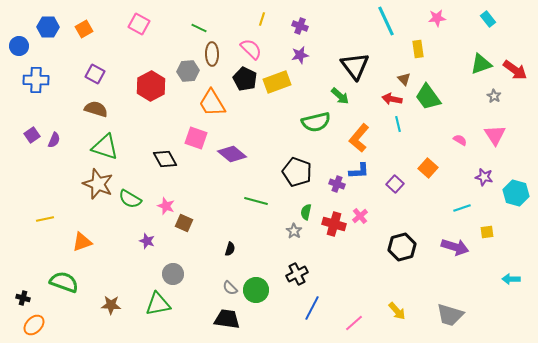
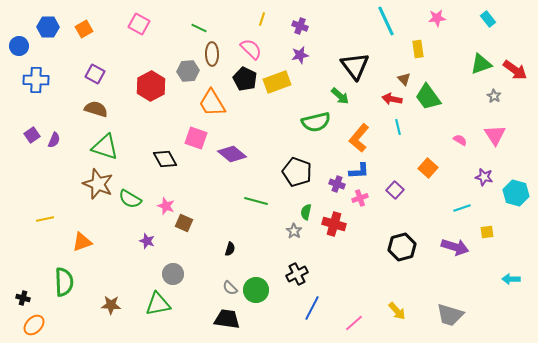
cyan line at (398, 124): moved 3 px down
purple square at (395, 184): moved 6 px down
pink cross at (360, 216): moved 18 px up; rotated 21 degrees clockwise
green semicircle at (64, 282): rotated 68 degrees clockwise
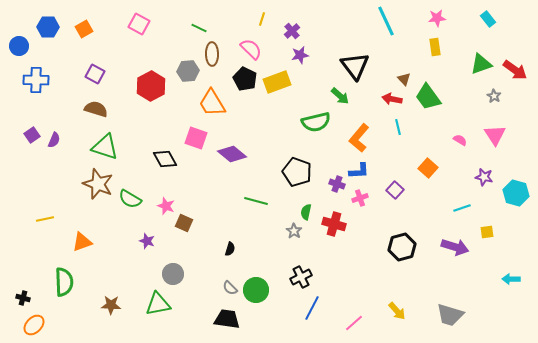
purple cross at (300, 26): moved 8 px left, 5 px down; rotated 28 degrees clockwise
yellow rectangle at (418, 49): moved 17 px right, 2 px up
black cross at (297, 274): moved 4 px right, 3 px down
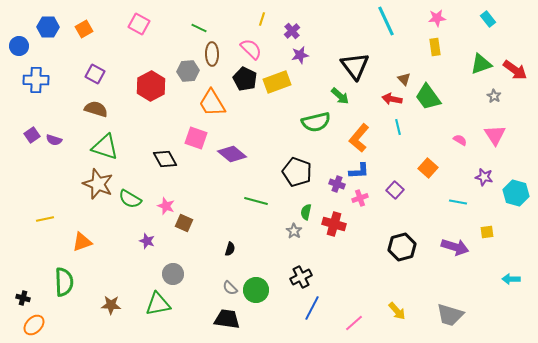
purple semicircle at (54, 140): rotated 84 degrees clockwise
cyan line at (462, 208): moved 4 px left, 6 px up; rotated 30 degrees clockwise
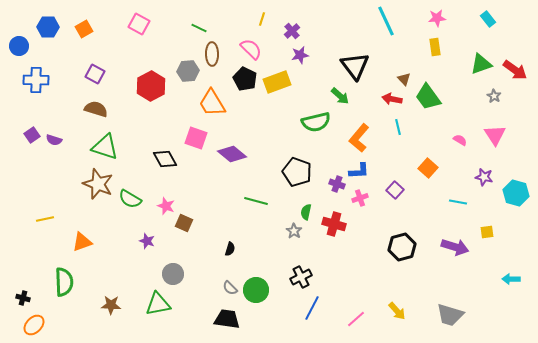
pink line at (354, 323): moved 2 px right, 4 px up
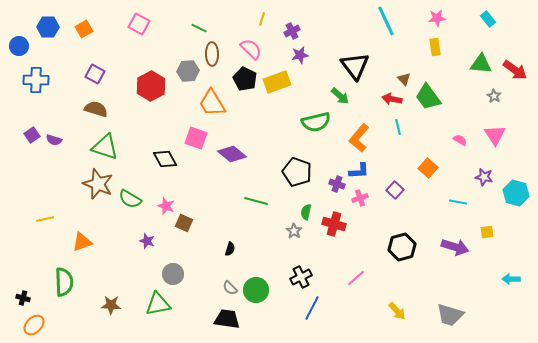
purple cross at (292, 31): rotated 14 degrees clockwise
green triangle at (481, 64): rotated 25 degrees clockwise
pink line at (356, 319): moved 41 px up
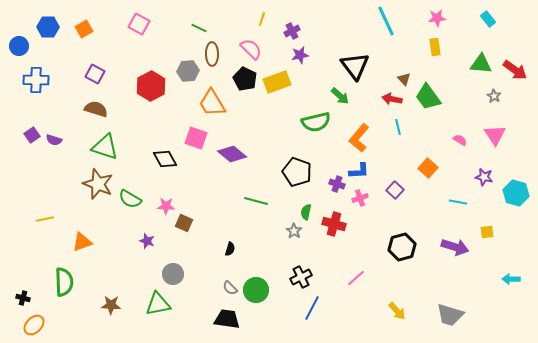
pink star at (166, 206): rotated 18 degrees counterclockwise
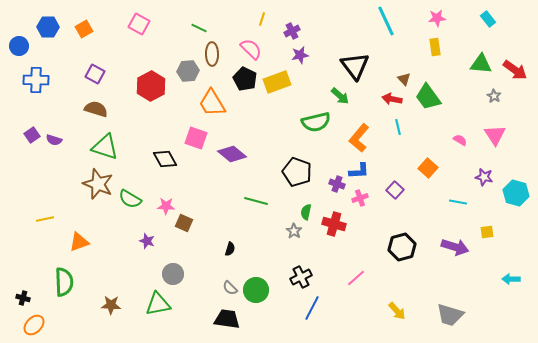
orange triangle at (82, 242): moved 3 px left
